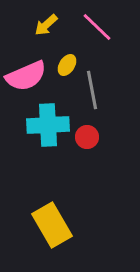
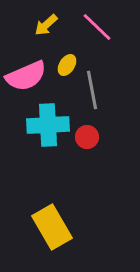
yellow rectangle: moved 2 px down
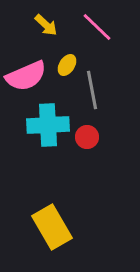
yellow arrow: rotated 95 degrees counterclockwise
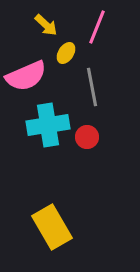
pink line: rotated 68 degrees clockwise
yellow ellipse: moved 1 px left, 12 px up
gray line: moved 3 px up
cyan cross: rotated 6 degrees counterclockwise
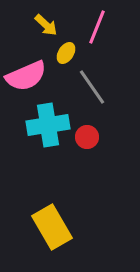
gray line: rotated 24 degrees counterclockwise
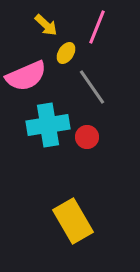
yellow rectangle: moved 21 px right, 6 px up
